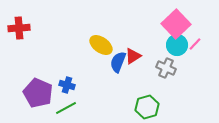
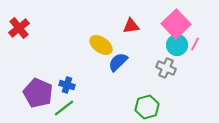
red cross: rotated 35 degrees counterclockwise
pink line: rotated 16 degrees counterclockwise
red triangle: moved 2 px left, 30 px up; rotated 24 degrees clockwise
blue semicircle: rotated 25 degrees clockwise
green line: moved 2 px left; rotated 10 degrees counterclockwise
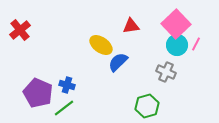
red cross: moved 1 px right, 2 px down
pink line: moved 1 px right
gray cross: moved 4 px down
green hexagon: moved 1 px up
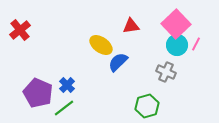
blue cross: rotated 28 degrees clockwise
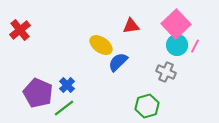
pink line: moved 1 px left, 2 px down
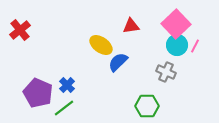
green hexagon: rotated 15 degrees clockwise
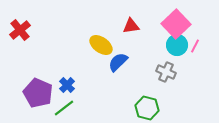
green hexagon: moved 2 px down; rotated 15 degrees clockwise
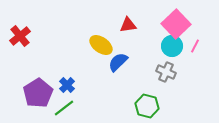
red triangle: moved 3 px left, 1 px up
red cross: moved 6 px down
cyan circle: moved 5 px left, 1 px down
purple pentagon: rotated 16 degrees clockwise
green hexagon: moved 2 px up
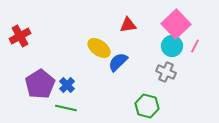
red cross: rotated 10 degrees clockwise
yellow ellipse: moved 2 px left, 3 px down
purple pentagon: moved 2 px right, 9 px up
green line: moved 2 px right; rotated 50 degrees clockwise
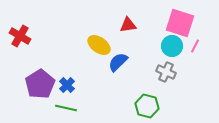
pink square: moved 4 px right, 1 px up; rotated 28 degrees counterclockwise
red cross: rotated 30 degrees counterclockwise
yellow ellipse: moved 3 px up
